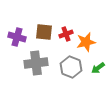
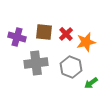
red cross: rotated 24 degrees counterclockwise
green arrow: moved 7 px left, 15 px down
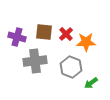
orange star: rotated 12 degrees clockwise
gray cross: moved 1 px left, 2 px up
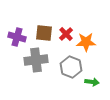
brown square: moved 1 px down
gray cross: moved 1 px right, 1 px up
green arrow: moved 1 px right, 1 px up; rotated 136 degrees counterclockwise
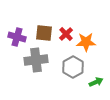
gray hexagon: moved 2 px right; rotated 10 degrees clockwise
green arrow: moved 4 px right; rotated 32 degrees counterclockwise
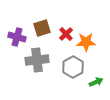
brown square: moved 2 px left, 5 px up; rotated 24 degrees counterclockwise
gray cross: moved 1 px right
